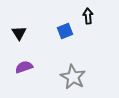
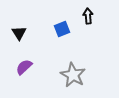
blue square: moved 3 px left, 2 px up
purple semicircle: rotated 24 degrees counterclockwise
gray star: moved 2 px up
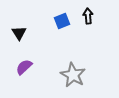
blue square: moved 8 px up
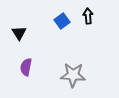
blue square: rotated 14 degrees counterclockwise
purple semicircle: moved 2 px right; rotated 36 degrees counterclockwise
gray star: rotated 25 degrees counterclockwise
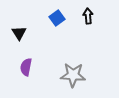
blue square: moved 5 px left, 3 px up
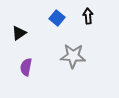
blue square: rotated 14 degrees counterclockwise
black triangle: rotated 28 degrees clockwise
gray star: moved 19 px up
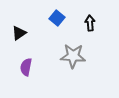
black arrow: moved 2 px right, 7 px down
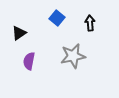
gray star: rotated 15 degrees counterclockwise
purple semicircle: moved 3 px right, 6 px up
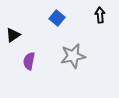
black arrow: moved 10 px right, 8 px up
black triangle: moved 6 px left, 2 px down
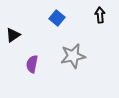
purple semicircle: moved 3 px right, 3 px down
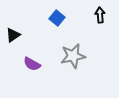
purple semicircle: rotated 72 degrees counterclockwise
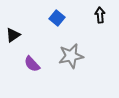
gray star: moved 2 px left
purple semicircle: rotated 18 degrees clockwise
